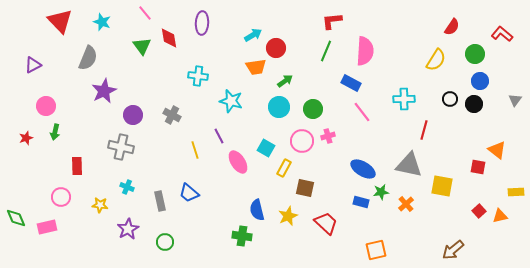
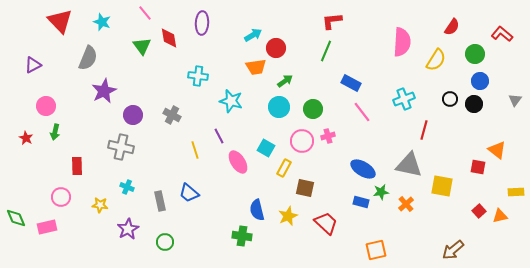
pink semicircle at (365, 51): moved 37 px right, 9 px up
cyan cross at (404, 99): rotated 20 degrees counterclockwise
red star at (26, 138): rotated 24 degrees counterclockwise
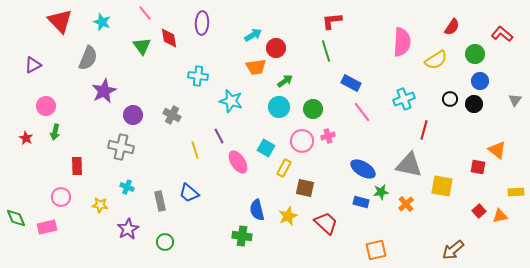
green line at (326, 51): rotated 40 degrees counterclockwise
yellow semicircle at (436, 60): rotated 25 degrees clockwise
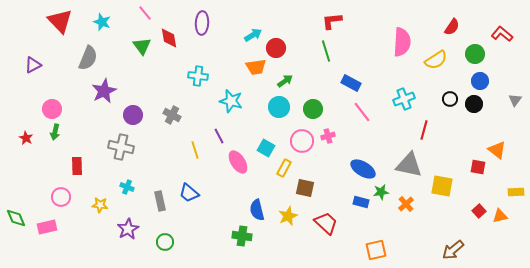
pink circle at (46, 106): moved 6 px right, 3 px down
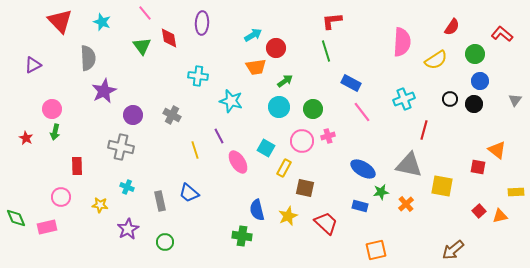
gray semicircle at (88, 58): rotated 25 degrees counterclockwise
blue rectangle at (361, 202): moved 1 px left, 4 px down
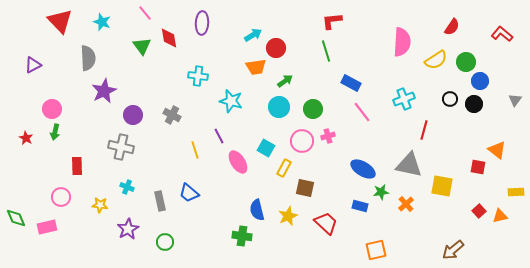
green circle at (475, 54): moved 9 px left, 8 px down
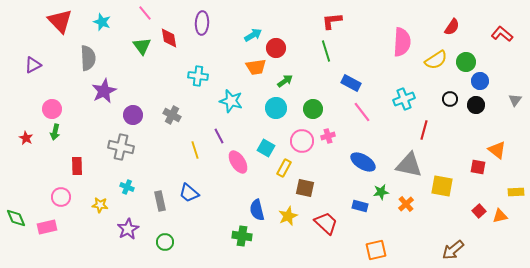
black circle at (474, 104): moved 2 px right, 1 px down
cyan circle at (279, 107): moved 3 px left, 1 px down
blue ellipse at (363, 169): moved 7 px up
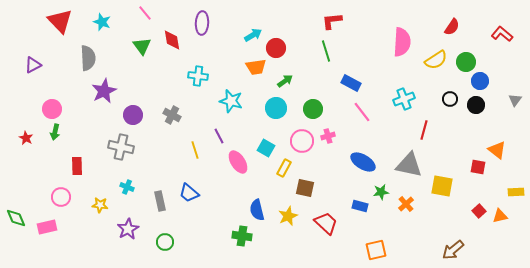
red diamond at (169, 38): moved 3 px right, 2 px down
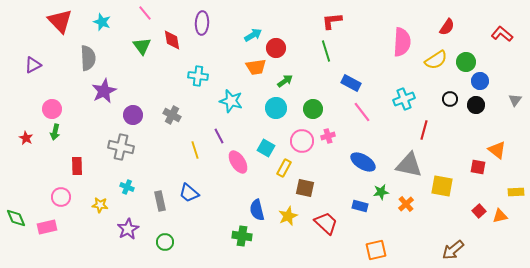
red semicircle at (452, 27): moved 5 px left
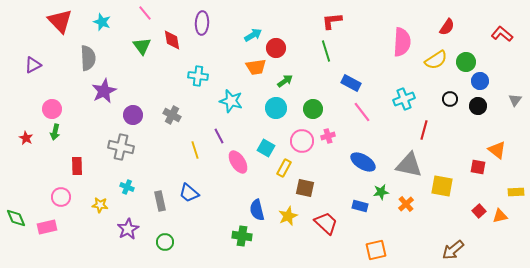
black circle at (476, 105): moved 2 px right, 1 px down
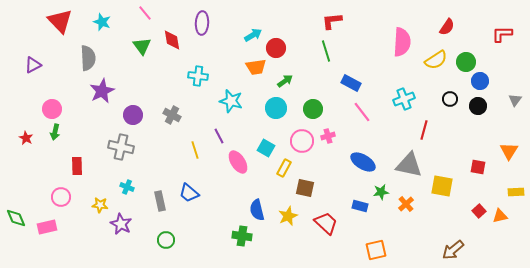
red L-shape at (502, 34): rotated 40 degrees counterclockwise
purple star at (104, 91): moved 2 px left
orange triangle at (497, 150): moved 12 px right, 1 px down; rotated 24 degrees clockwise
purple star at (128, 229): moved 7 px left, 5 px up; rotated 15 degrees counterclockwise
green circle at (165, 242): moved 1 px right, 2 px up
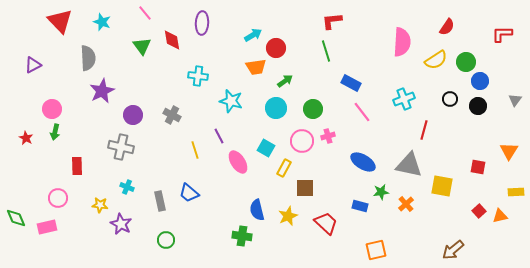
brown square at (305, 188): rotated 12 degrees counterclockwise
pink circle at (61, 197): moved 3 px left, 1 px down
